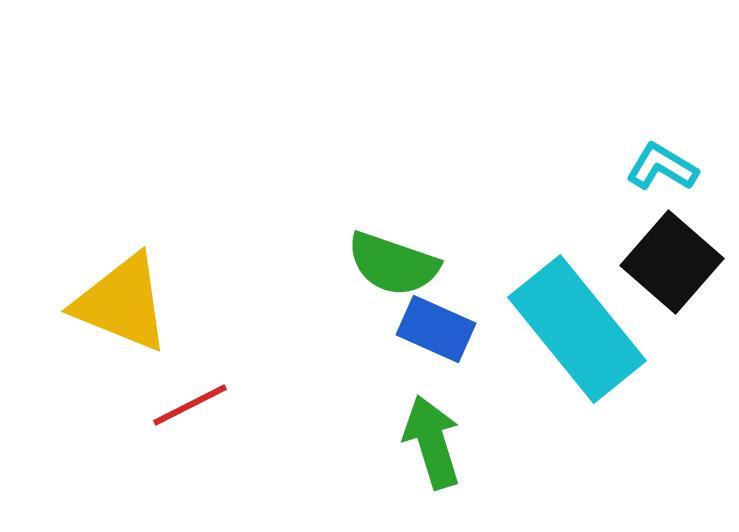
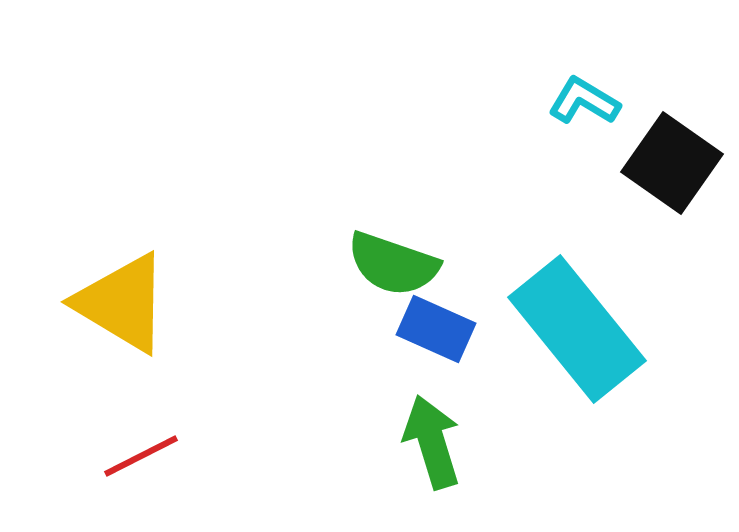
cyan L-shape: moved 78 px left, 66 px up
black square: moved 99 px up; rotated 6 degrees counterclockwise
yellow triangle: rotated 9 degrees clockwise
red line: moved 49 px left, 51 px down
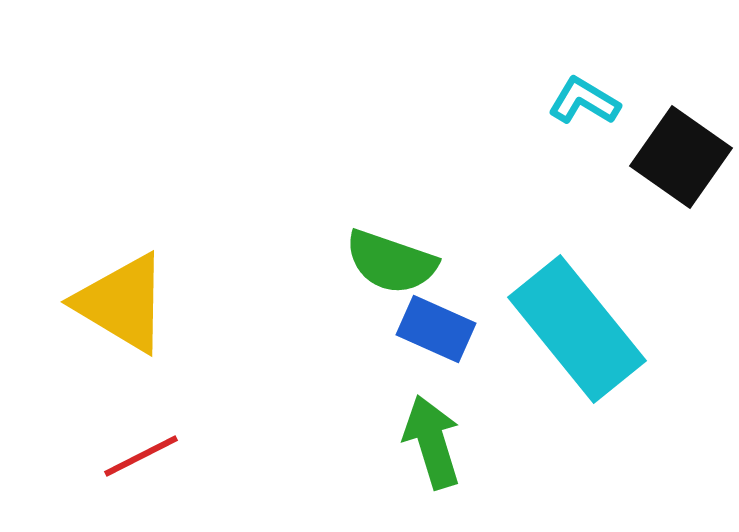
black square: moved 9 px right, 6 px up
green semicircle: moved 2 px left, 2 px up
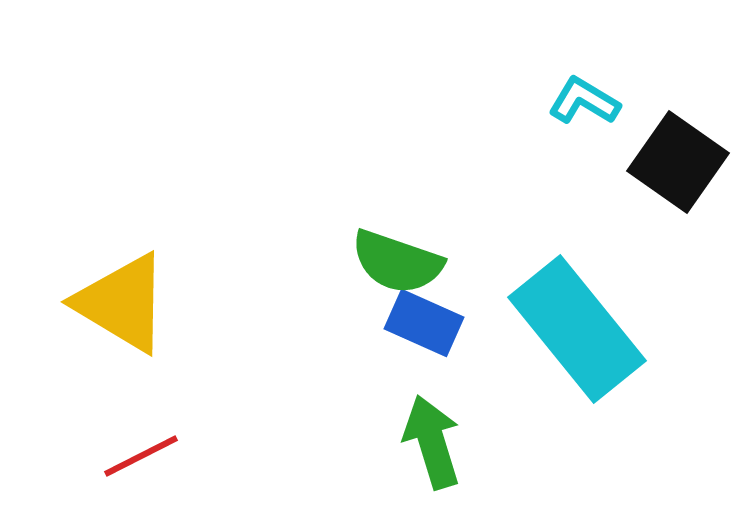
black square: moved 3 px left, 5 px down
green semicircle: moved 6 px right
blue rectangle: moved 12 px left, 6 px up
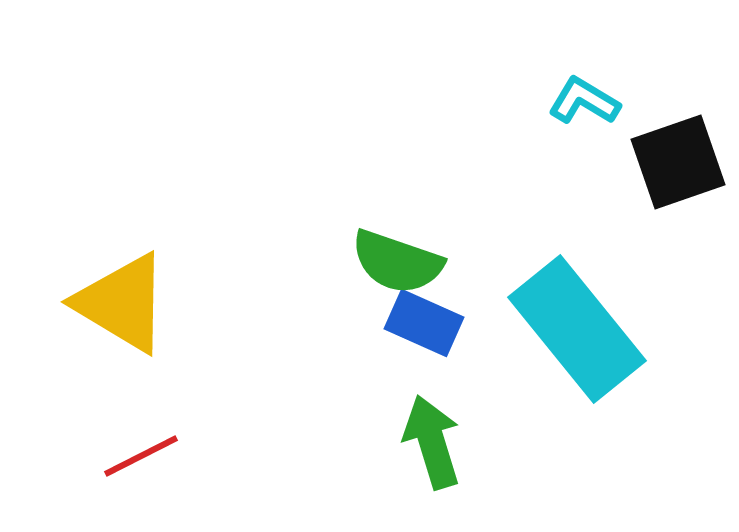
black square: rotated 36 degrees clockwise
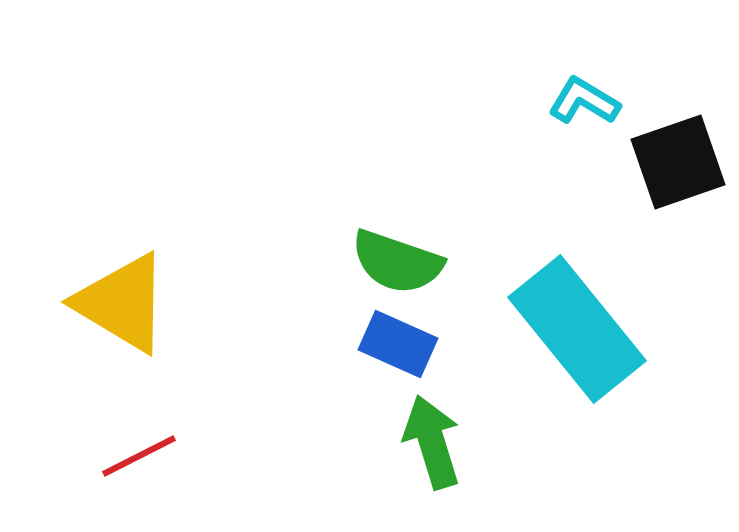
blue rectangle: moved 26 px left, 21 px down
red line: moved 2 px left
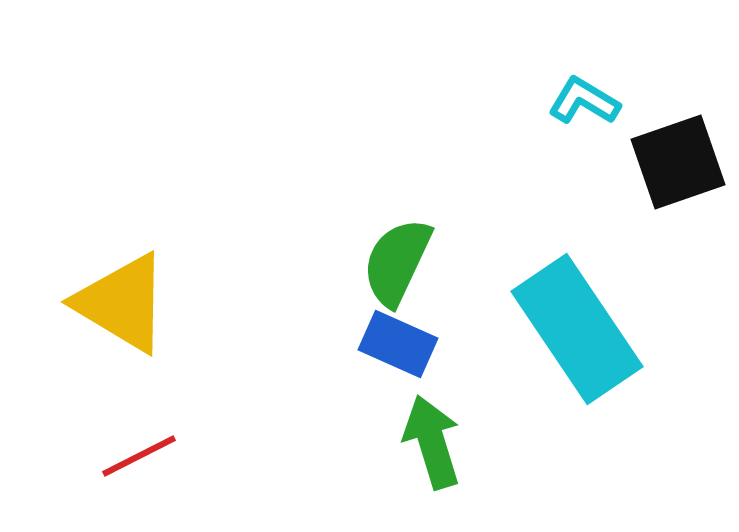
green semicircle: rotated 96 degrees clockwise
cyan rectangle: rotated 5 degrees clockwise
